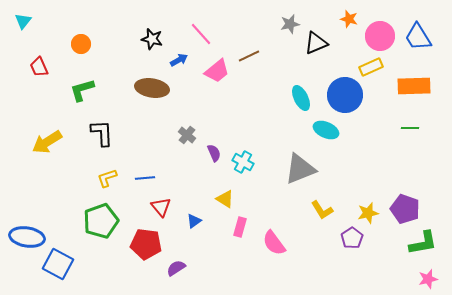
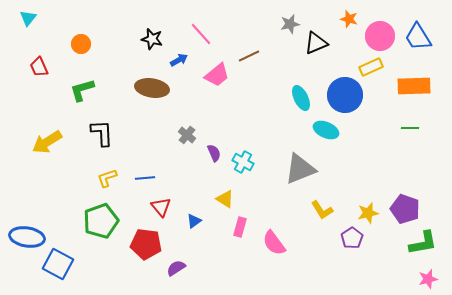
cyan triangle at (23, 21): moved 5 px right, 3 px up
pink trapezoid at (217, 71): moved 4 px down
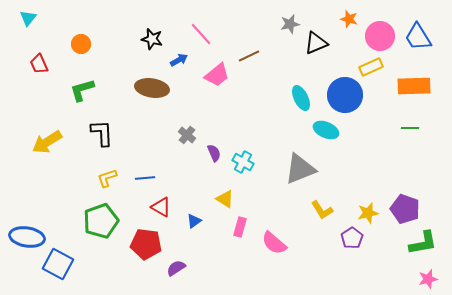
red trapezoid at (39, 67): moved 3 px up
red triangle at (161, 207): rotated 20 degrees counterclockwise
pink semicircle at (274, 243): rotated 12 degrees counterclockwise
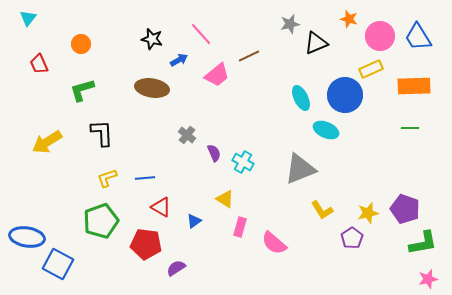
yellow rectangle at (371, 67): moved 2 px down
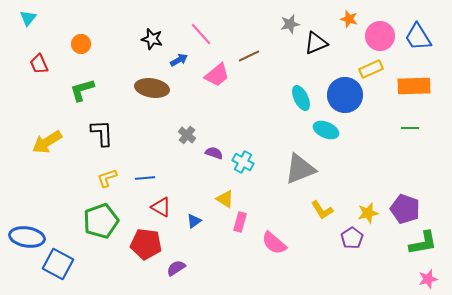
purple semicircle at (214, 153): rotated 48 degrees counterclockwise
pink rectangle at (240, 227): moved 5 px up
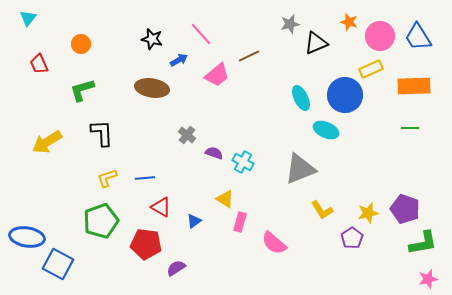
orange star at (349, 19): moved 3 px down
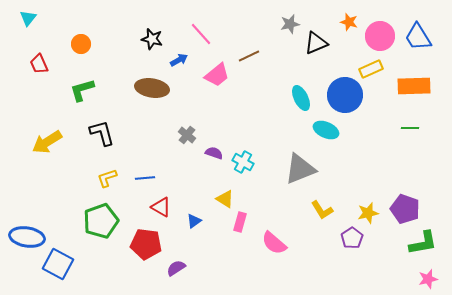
black L-shape at (102, 133): rotated 12 degrees counterclockwise
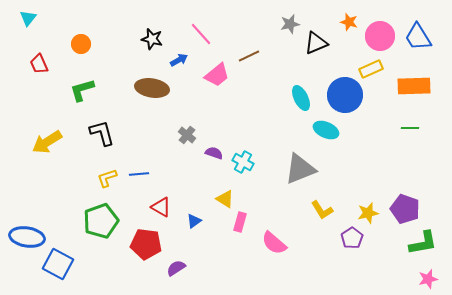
blue line at (145, 178): moved 6 px left, 4 px up
